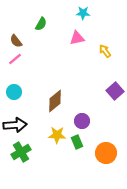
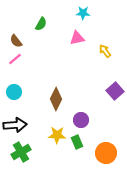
brown diamond: moved 1 px right, 2 px up; rotated 25 degrees counterclockwise
purple circle: moved 1 px left, 1 px up
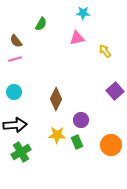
pink line: rotated 24 degrees clockwise
orange circle: moved 5 px right, 8 px up
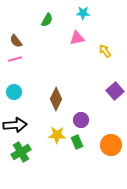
green semicircle: moved 6 px right, 4 px up
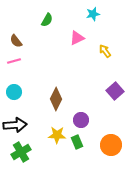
cyan star: moved 10 px right, 1 px down; rotated 16 degrees counterclockwise
pink triangle: rotated 14 degrees counterclockwise
pink line: moved 1 px left, 2 px down
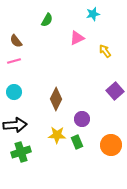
purple circle: moved 1 px right, 1 px up
green cross: rotated 12 degrees clockwise
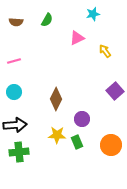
brown semicircle: moved 19 px up; rotated 48 degrees counterclockwise
green cross: moved 2 px left; rotated 12 degrees clockwise
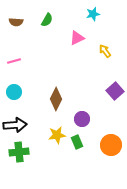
yellow star: rotated 12 degrees counterclockwise
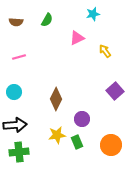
pink line: moved 5 px right, 4 px up
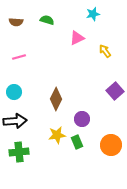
green semicircle: rotated 104 degrees counterclockwise
black arrow: moved 4 px up
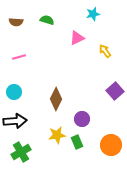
green cross: moved 2 px right; rotated 24 degrees counterclockwise
